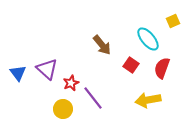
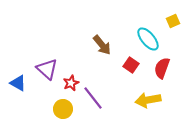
blue triangle: moved 10 px down; rotated 24 degrees counterclockwise
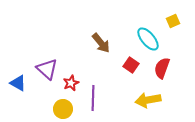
brown arrow: moved 1 px left, 2 px up
purple line: rotated 40 degrees clockwise
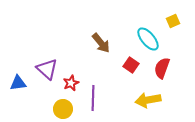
blue triangle: rotated 36 degrees counterclockwise
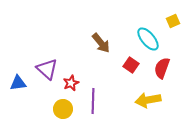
purple line: moved 3 px down
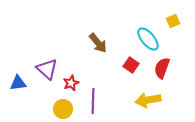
brown arrow: moved 3 px left
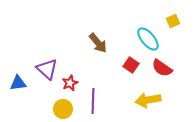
red semicircle: rotated 75 degrees counterclockwise
red star: moved 1 px left
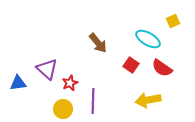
cyan ellipse: rotated 20 degrees counterclockwise
